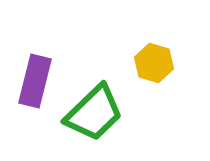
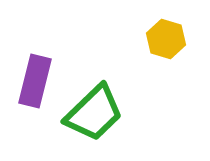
yellow hexagon: moved 12 px right, 24 px up
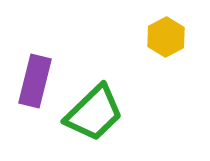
yellow hexagon: moved 2 px up; rotated 15 degrees clockwise
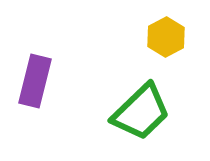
green trapezoid: moved 47 px right, 1 px up
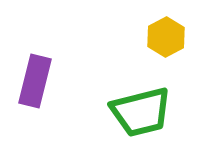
green trapezoid: rotated 30 degrees clockwise
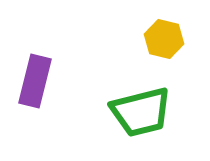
yellow hexagon: moved 2 px left, 2 px down; rotated 18 degrees counterclockwise
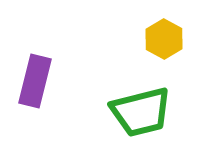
yellow hexagon: rotated 15 degrees clockwise
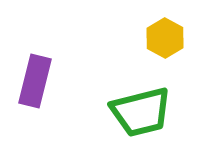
yellow hexagon: moved 1 px right, 1 px up
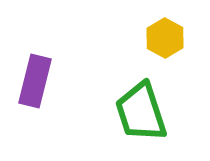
green trapezoid: rotated 86 degrees clockwise
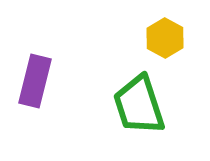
green trapezoid: moved 2 px left, 7 px up
